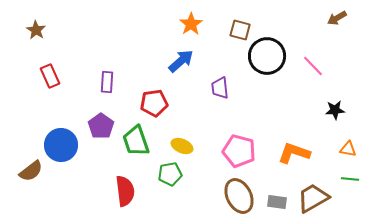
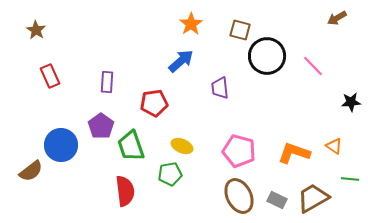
black star: moved 16 px right, 8 px up
green trapezoid: moved 5 px left, 5 px down
orange triangle: moved 14 px left, 3 px up; rotated 24 degrees clockwise
gray rectangle: moved 2 px up; rotated 18 degrees clockwise
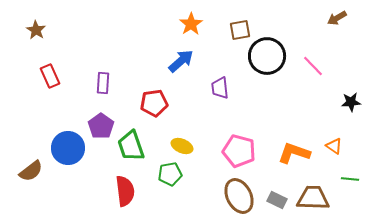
brown square: rotated 25 degrees counterclockwise
purple rectangle: moved 4 px left, 1 px down
blue circle: moved 7 px right, 3 px down
brown trapezoid: rotated 32 degrees clockwise
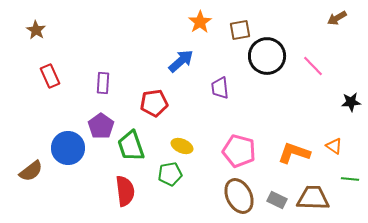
orange star: moved 9 px right, 2 px up
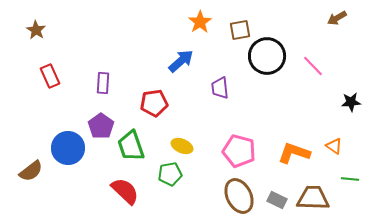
red semicircle: rotated 40 degrees counterclockwise
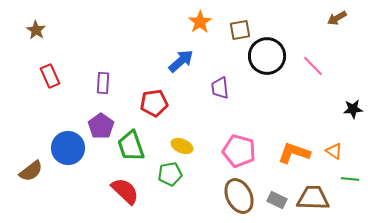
black star: moved 2 px right, 7 px down
orange triangle: moved 5 px down
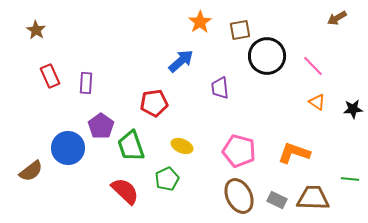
purple rectangle: moved 17 px left
orange triangle: moved 17 px left, 49 px up
green pentagon: moved 3 px left, 5 px down; rotated 15 degrees counterclockwise
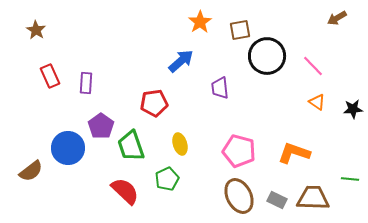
yellow ellipse: moved 2 px left, 2 px up; rotated 50 degrees clockwise
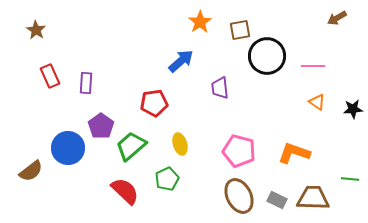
pink line: rotated 45 degrees counterclockwise
green trapezoid: rotated 68 degrees clockwise
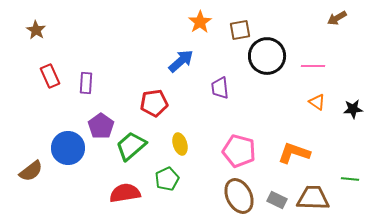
red semicircle: moved 2 px down; rotated 52 degrees counterclockwise
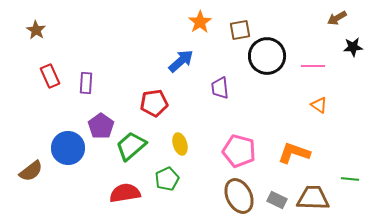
orange triangle: moved 2 px right, 3 px down
black star: moved 62 px up
